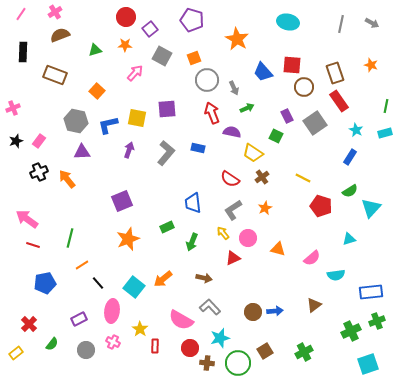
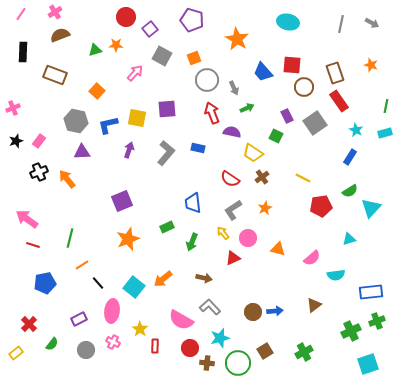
orange star at (125, 45): moved 9 px left
red pentagon at (321, 206): rotated 25 degrees counterclockwise
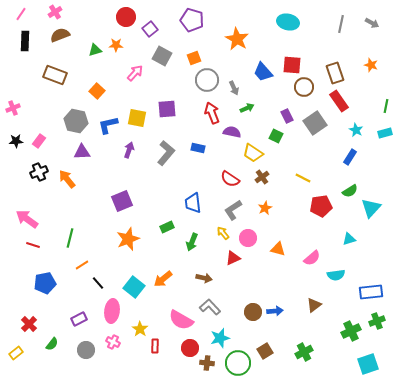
black rectangle at (23, 52): moved 2 px right, 11 px up
black star at (16, 141): rotated 16 degrees clockwise
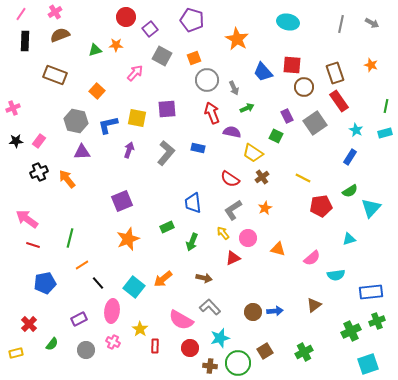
yellow rectangle at (16, 353): rotated 24 degrees clockwise
brown cross at (207, 363): moved 3 px right, 3 px down
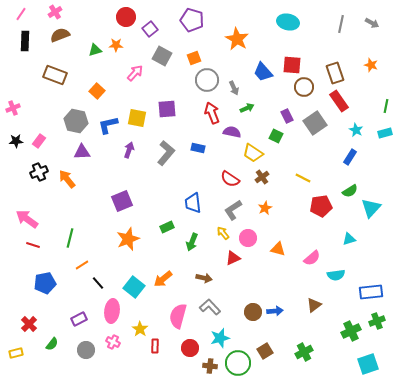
pink semicircle at (181, 320): moved 3 px left, 4 px up; rotated 75 degrees clockwise
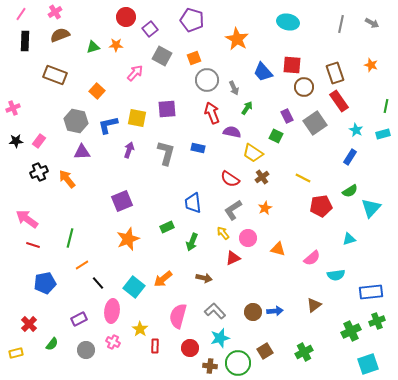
green triangle at (95, 50): moved 2 px left, 3 px up
green arrow at (247, 108): rotated 32 degrees counterclockwise
cyan rectangle at (385, 133): moved 2 px left, 1 px down
gray L-shape at (166, 153): rotated 25 degrees counterclockwise
gray L-shape at (210, 307): moved 5 px right, 4 px down
